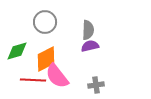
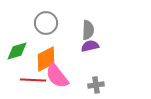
gray circle: moved 1 px right, 1 px down
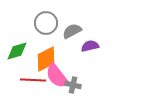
gray semicircle: moved 16 px left, 1 px down; rotated 120 degrees counterclockwise
gray cross: moved 23 px left; rotated 21 degrees clockwise
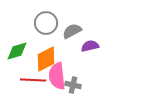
pink semicircle: rotated 32 degrees clockwise
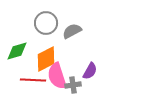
purple semicircle: moved 25 px down; rotated 132 degrees clockwise
pink semicircle: rotated 12 degrees counterclockwise
gray cross: rotated 21 degrees counterclockwise
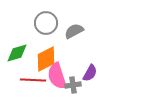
gray semicircle: moved 2 px right
green diamond: moved 2 px down
purple semicircle: moved 2 px down
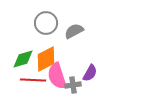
green diamond: moved 6 px right, 6 px down
